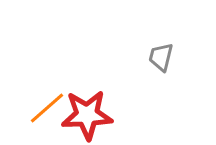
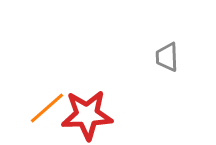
gray trapezoid: moved 6 px right; rotated 16 degrees counterclockwise
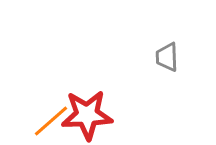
orange line: moved 4 px right, 13 px down
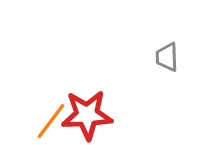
orange line: rotated 12 degrees counterclockwise
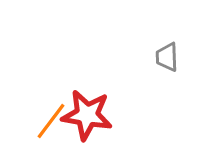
red star: rotated 12 degrees clockwise
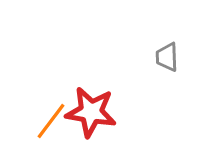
red star: moved 4 px right, 3 px up
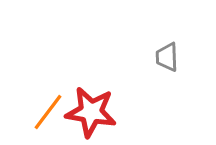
orange line: moved 3 px left, 9 px up
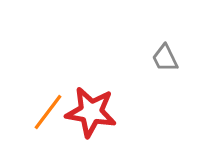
gray trapezoid: moved 2 px left, 1 px down; rotated 24 degrees counterclockwise
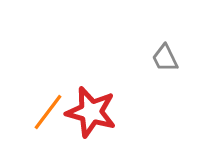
red star: rotated 6 degrees clockwise
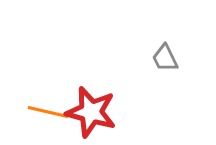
orange line: rotated 66 degrees clockwise
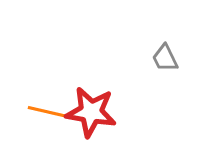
red star: rotated 6 degrees counterclockwise
